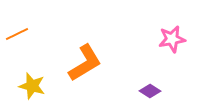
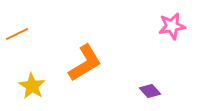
pink star: moved 13 px up
yellow star: rotated 16 degrees clockwise
purple diamond: rotated 15 degrees clockwise
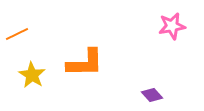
orange L-shape: rotated 30 degrees clockwise
yellow star: moved 11 px up
purple diamond: moved 2 px right, 4 px down
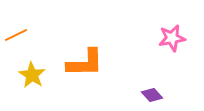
pink star: moved 12 px down
orange line: moved 1 px left, 1 px down
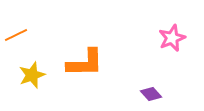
pink star: rotated 12 degrees counterclockwise
yellow star: rotated 20 degrees clockwise
purple diamond: moved 1 px left, 1 px up
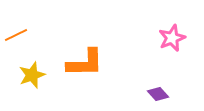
purple diamond: moved 7 px right
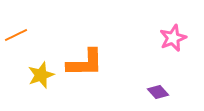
pink star: moved 1 px right
yellow star: moved 9 px right
purple diamond: moved 2 px up
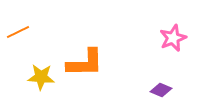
orange line: moved 2 px right, 3 px up
yellow star: moved 2 px down; rotated 24 degrees clockwise
purple diamond: moved 3 px right, 2 px up; rotated 25 degrees counterclockwise
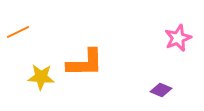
pink star: moved 5 px right
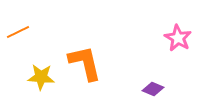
pink star: rotated 20 degrees counterclockwise
orange L-shape: rotated 102 degrees counterclockwise
purple diamond: moved 8 px left, 1 px up
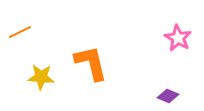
orange line: moved 2 px right
orange L-shape: moved 6 px right
purple diamond: moved 15 px right, 7 px down
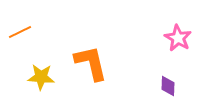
purple diamond: moved 10 px up; rotated 70 degrees clockwise
